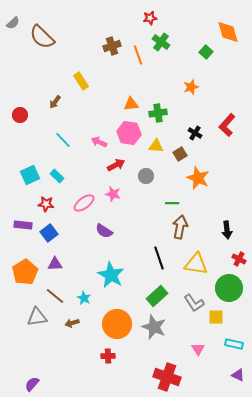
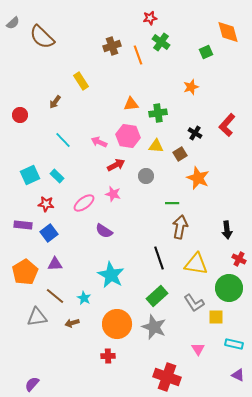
green square at (206, 52): rotated 24 degrees clockwise
pink hexagon at (129, 133): moved 1 px left, 3 px down
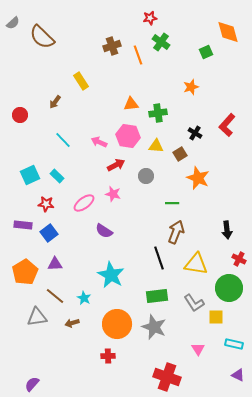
brown arrow at (180, 227): moved 4 px left, 5 px down; rotated 10 degrees clockwise
green rectangle at (157, 296): rotated 35 degrees clockwise
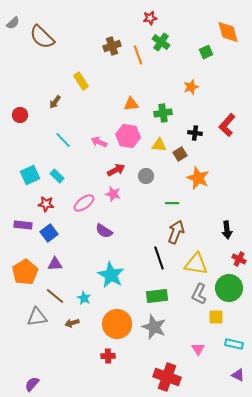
green cross at (158, 113): moved 5 px right
black cross at (195, 133): rotated 24 degrees counterclockwise
yellow triangle at (156, 146): moved 3 px right, 1 px up
red arrow at (116, 165): moved 5 px down
gray L-shape at (194, 303): moved 5 px right, 9 px up; rotated 60 degrees clockwise
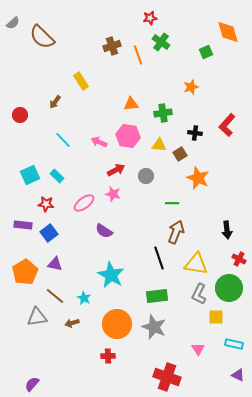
purple triangle at (55, 264): rotated 14 degrees clockwise
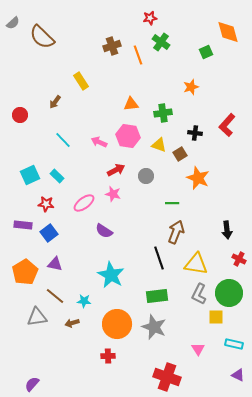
yellow triangle at (159, 145): rotated 14 degrees clockwise
green circle at (229, 288): moved 5 px down
cyan star at (84, 298): moved 3 px down; rotated 24 degrees counterclockwise
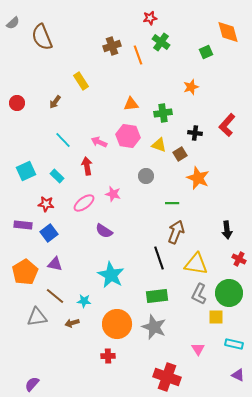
brown semicircle at (42, 37): rotated 24 degrees clockwise
red circle at (20, 115): moved 3 px left, 12 px up
red arrow at (116, 170): moved 29 px left, 4 px up; rotated 72 degrees counterclockwise
cyan square at (30, 175): moved 4 px left, 4 px up
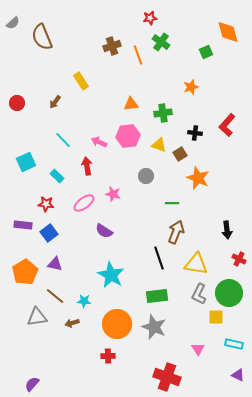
pink hexagon at (128, 136): rotated 15 degrees counterclockwise
cyan square at (26, 171): moved 9 px up
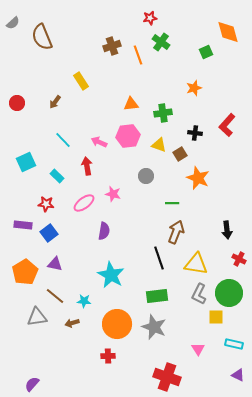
orange star at (191, 87): moved 3 px right, 1 px down
purple semicircle at (104, 231): rotated 114 degrees counterclockwise
